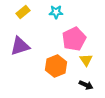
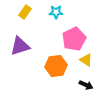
yellow rectangle: moved 2 px right; rotated 16 degrees counterclockwise
yellow triangle: rotated 24 degrees counterclockwise
orange hexagon: rotated 15 degrees clockwise
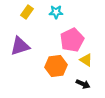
yellow rectangle: moved 2 px right
pink pentagon: moved 2 px left, 1 px down
black arrow: moved 3 px left, 1 px up
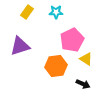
yellow triangle: moved 1 px up
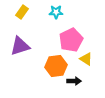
yellow rectangle: moved 5 px left
pink pentagon: moved 1 px left
black arrow: moved 9 px left, 3 px up; rotated 24 degrees counterclockwise
